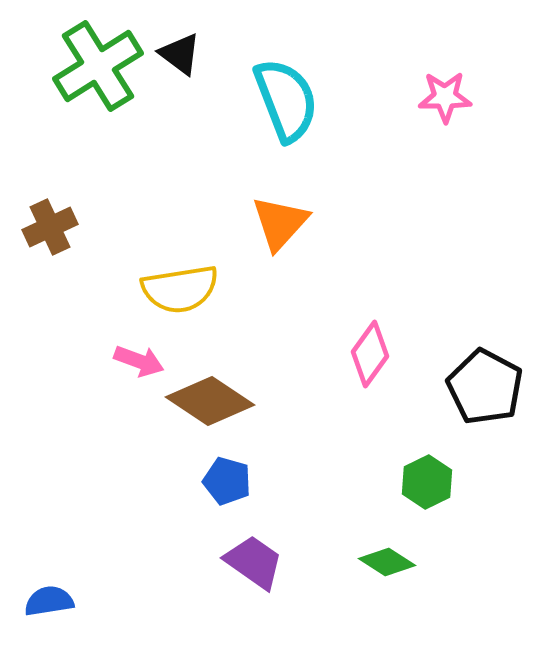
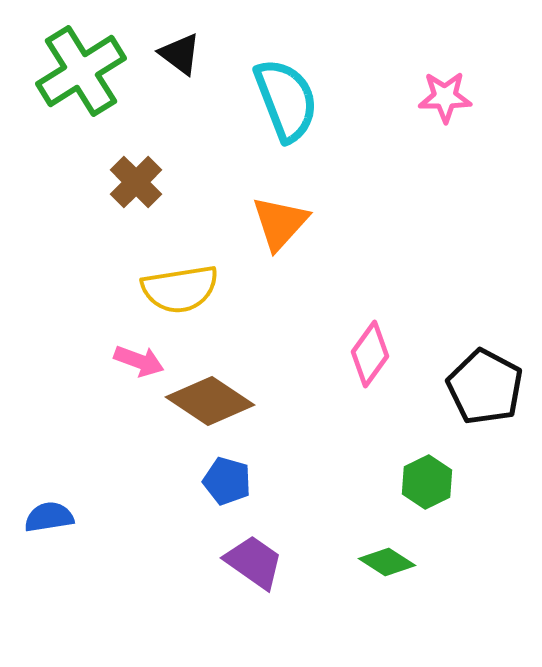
green cross: moved 17 px left, 5 px down
brown cross: moved 86 px right, 45 px up; rotated 20 degrees counterclockwise
blue semicircle: moved 84 px up
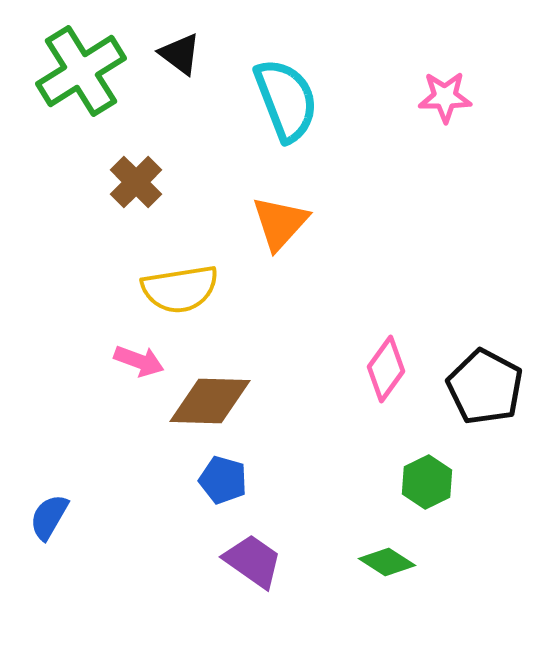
pink diamond: moved 16 px right, 15 px down
brown diamond: rotated 32 degrees counterclockwise
blue pentagon: moved 4 px left, 1 px up
blue semicircle: rotated 51 degrees counterclockwise
purple trapezoid: moved 1 px left, 1 px up
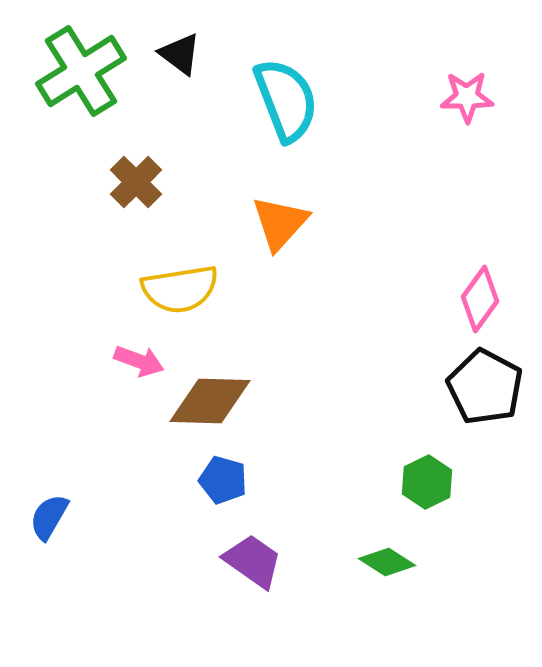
pink star: moved 22 px right
pink diamond: moved 94 px right, 70 px up
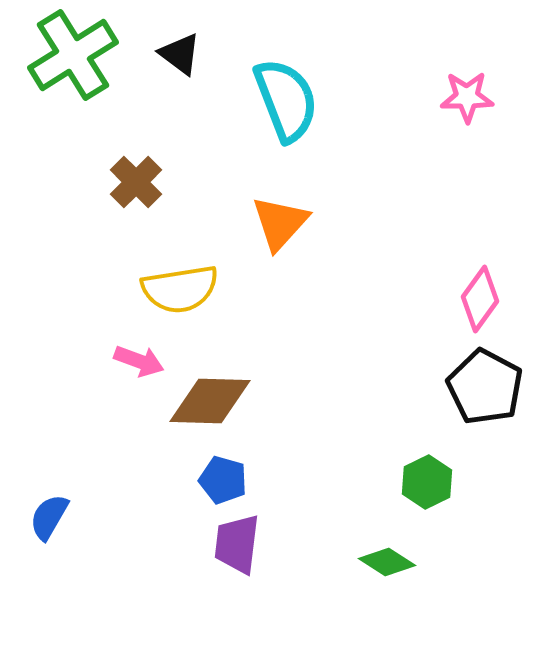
green cross: moved 8 px left, 16 px up
purple trapezoid: moved 16 px left, 17 px up; rotated 118 degrees counterclockwise
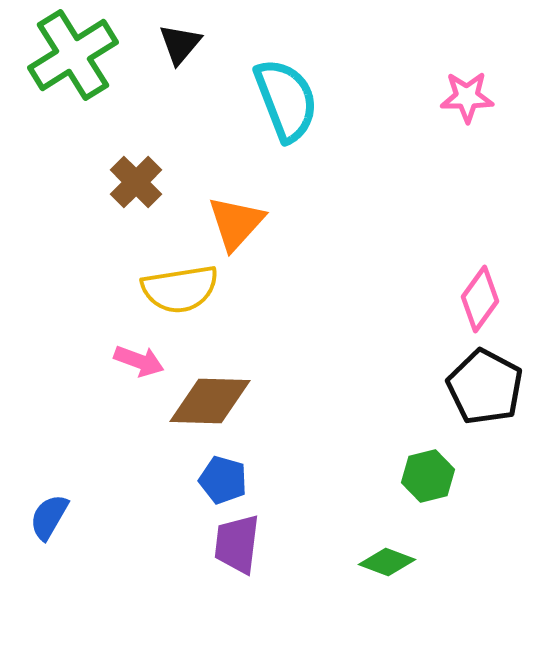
black triangle: moved 10 px up; rotated 33 degrees clockwise
orange triangle: moved 44 px left
green hexagon: moved 1 px right, 6 px up; rotated 12 degrees clockwise
green diamond: rotated 12 degrees counterclockwise
